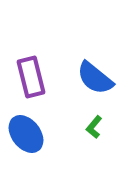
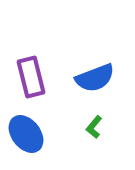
blue semicircle: rotated 60 degrees counterclockwise
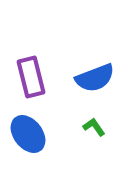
green L-shape: rotated 105 degrees clockwise
blue ellipse: moved 2 px right
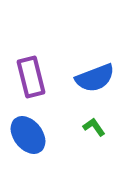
blue ellipse: moved 1 px down
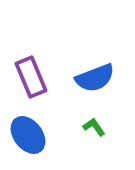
purple rectangle: rotated 9 degrees counterclockwise
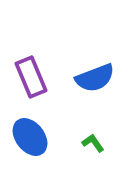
green L-shape: moved 1 px left, 16 px down
blue ellipse: moved 2 px right, 2 px down
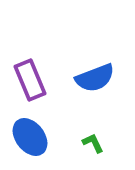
purple rectangle: moved 1 px left, 3 px down
green L-shape: rotated 10 degrees clockwise
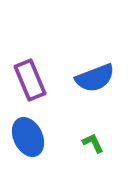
blue ellipse: moved 2 px left; rotated 12 degrees clockwise
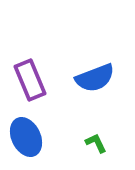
blue ellipse: moved 2 px left
green L-shape: moved 3 px right
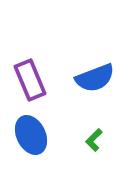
blue ellipse: moved 5 px right, 2 px up
green L-shape: moved 2 px left, 3 px up; rotated 110 degrees counterclockwise
